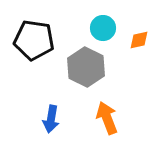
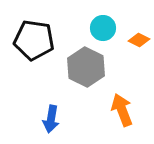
orange diamond: rotated 40 degrees clockwise
orange arrow: moved 15 px right, 8 px up
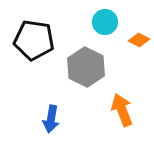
cyan circle: moved 2 px right, 6 px up
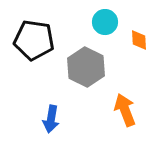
orange diamond: rotated 60 degrees clockwise
orange arrow: moved 3 px right
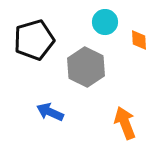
black pentagon: rotated 24 degrees counterclockwise
orange arrow: moved 13 px down
blue arrow: moved 1 px left, 7 px up; rotated 104 degrees clockwise
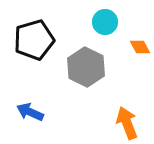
orange diamond: moved 1 px right, 7 px down; rotated 25 degrees counterclockwise
blue arrow: moved 20 px left
orange arrow: moved 2 px right
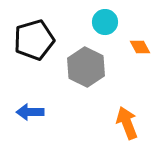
blue arrow: rotated 24 degrees counterclockwise
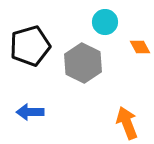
black pentagon: moved 4 px left, 6 px down
gray hexagon: moved 3 px left, 4 px up
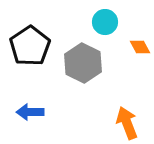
black pentagon: rotated 18 degrees counterclockwise
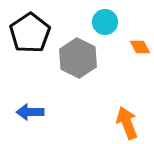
black pentagon: moved 13 px up
gray hexagon: moved 5 px left, 5 px up
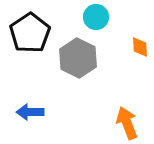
cyan circle: moved 9 px left, 5 px up
orange diamond: rotated 25 degrees clockwise
